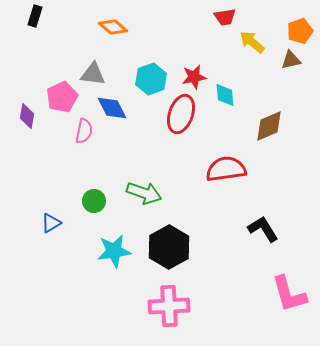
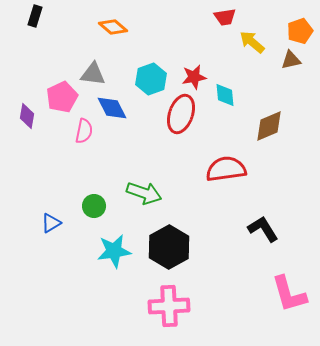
green circle: moved 5 px down
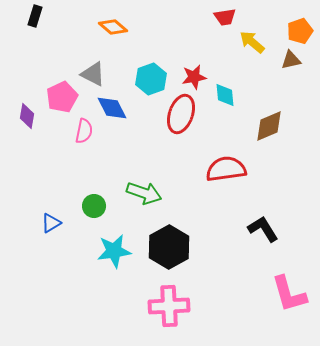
gray triangle: rotated 20 degrees clockwise
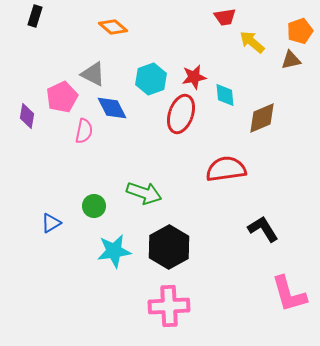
brown diamond: moved 7 px left, 8 px up
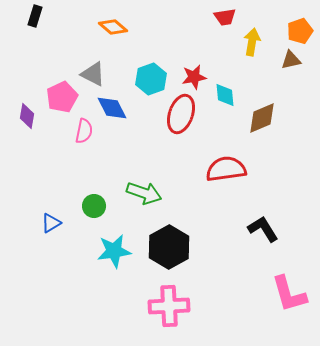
yellow arrow: rotated 60 degrees clockwise
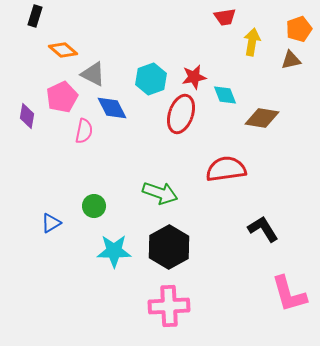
orange diamond: moved 50 px left, 23 px down
orange pentagon: moved 1 px left, 2 px up
cyan diamond: rotated 15 degrees counterclockwise
brown diamond: rotated 32 degrees clockwise
green arrow: moved 16 px right
cyan star: rotated 8 degrees clockwise
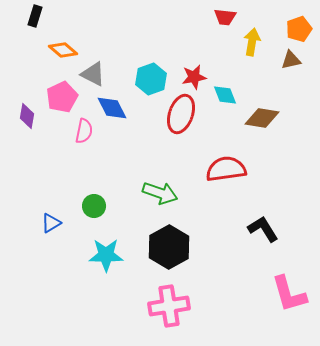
red trapezoid: rotated 15 degrees clockwise
cyan star: moved 8 px left, 4 px down
pink cross: rotated 6 degrees counterclockwise
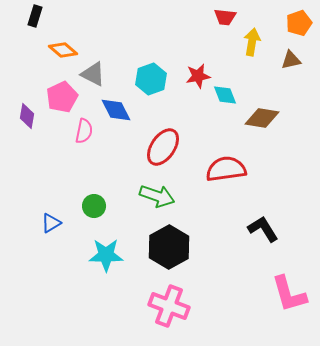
orange pentagon: moved 6 px up
red star: moved 4 px right, 1 px up
blue diamond: moved 4 px right, 2 px down
red ellipse: moved 18 px left, 33 px down; rotated 15 degrees clockwise
green arrow: moved 3 px left, 3 px down
pink cross: rotated 30 degrees clockwise
